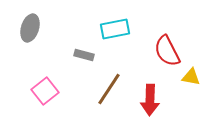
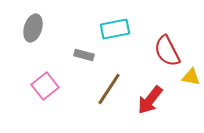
gray ellipse: moved 3 px right
pink square: moved 5 px up
red arrow: rotated 36 degrees clockwise
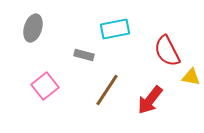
brown line: moved 2 px left, 1 px down
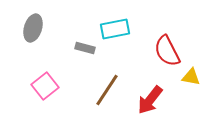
gray rectangle: moved 1 px right, 7 px up
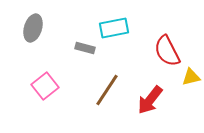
cyan rectangle: moved 1 px left, 1 px up
yellow triangle: rotated 24 degrees counterclockwise
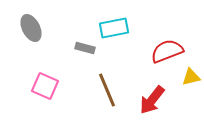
gray ellipse: moved 2 px left; rotated 44 degrees counterclockwise
red semicircle: rotated 96 degrees clockwise
pink square: rotated 28 degrees counterclockwise
brown line: rotated 56 degrees counterclockwise
red arrow: moved 2 px right
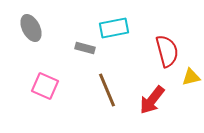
red semicircle: rotated 96 degrees clockwise
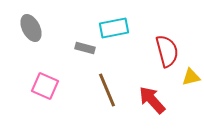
red arrow: rotated 100 degrees clockwise
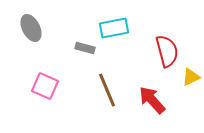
yellow triangle: rotated 12 degrees counterclockwise
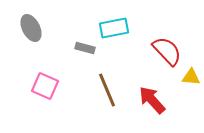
red semicircle: rotated 28 degrees counterclockwise
yellow triangle: rotated 30 degrees clockwise
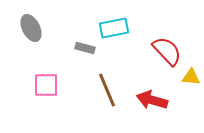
pink square: moved 1 px right, 1 px up; rotated 24 degrees counterclockwise
red arrow: rotated 32 degrees counterclockwise
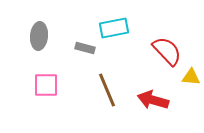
gray ellipse: moved 8 px right, 8 px down; rotated 32 degrees clockwise
red arrow: moved 1 px right
